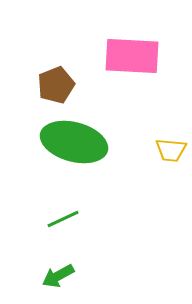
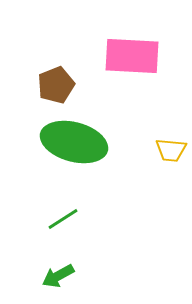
green line: rotated 8 degrees counterclockwise
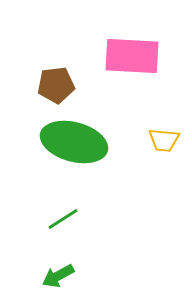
brown pentagon: rotated 15 degrees clockwise
yellow trapezoid: moved 7 px left, 10 px up
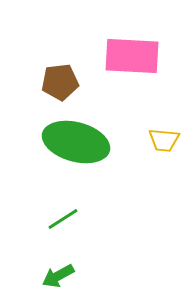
brown pentagon: moved 4 px right, 3 px up
green ellipse: moved 2 px right
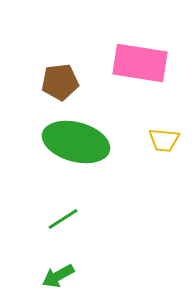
pink rectangle: moved 8 px right, 7 px down; rotated 6 degrees clockwise
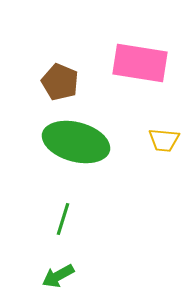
brown pentagon: rotated 30 degrees clockwise
green line: rotated 40 degrees counterclockwise
